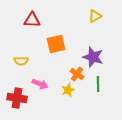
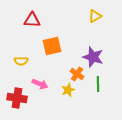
orange square: moved 4 px left, 2 px down
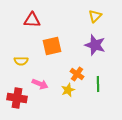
yellow triangle: rotated 16 degrees counterclockwise
purple star: moved 2 px right, 12 px up
